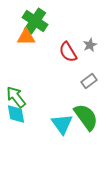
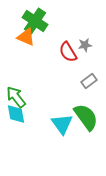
orange triangle: rotated 24 degrees clockwise
gray star: moved 5 px left; rotated 16 degrees clockwise
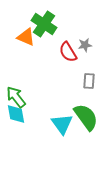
green cross: moved 9 px right, 3 px down
gray rectangle: rotated 49 degrees counterclockwise
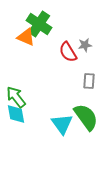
green cross: moved 5 px left
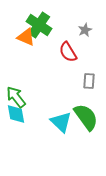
green cross: moved 1 px down
gray star: moved 15 px up; rotated 16 degrees counterclockwise
cyan triangle: moved 1 px left, 2 px up; rotated 10 degrees counterclockwise
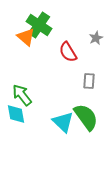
gray star: moved 11 px right, 8 px down
orange triangle: rotated 18 degrees clockwise
green arrow: moved 6 px right, 2 px up
cyan triangle: moved 2 px right
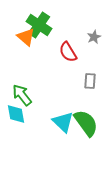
gray star: moved 2 px left, 1 px up
gray rectangle: moved 1 px right
green semicircle: moved 6 px down
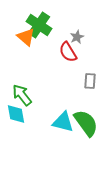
gray star: moved 17 px left
cyan triangle: rotated 30 degrees counterclockwise
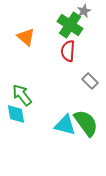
green cross: moved 31 px right
gray star: moved 7 px right, 26 px up
red semicircle: moved 1 px up; rotated 35 degrees clockwise
gray rectangle: rotated 49 degrees counterclockwise
cyan triangle: moved 2 px right, 3 px down
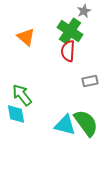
green cross: moved 6 px down
gray rectangle: rotated 56 degrees counterclockwise
